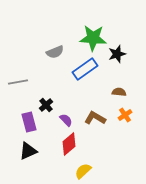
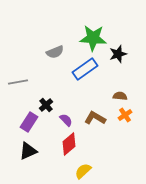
black star: moved 1 px right
brown semicircle: moved 1 px right, 4 px down
purple rectangle: rotated 48 degrees clockwise
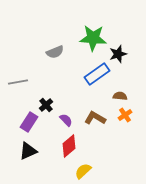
blue rectangle: moved 12 px right, 5 px down
red diamond: moved 2 px down
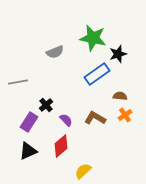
green star: rotated 8 degrees clockwise
red diamond: moved 8 px left
